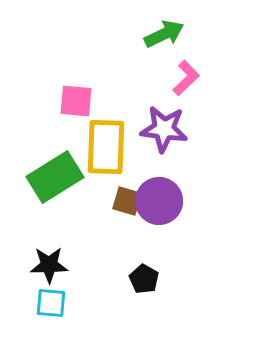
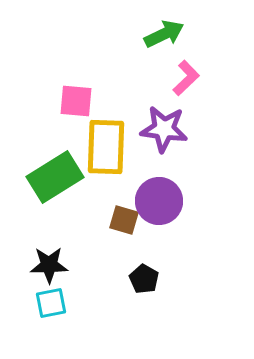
brown square: moved 3 px left, 19 px down
cyan square: rotated 16 degrees counterclockwise
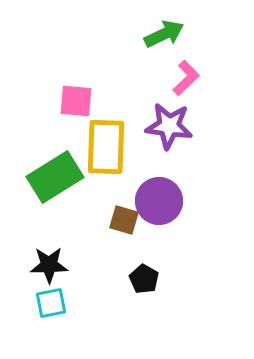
purple star: moved 5 px right, 3 px up
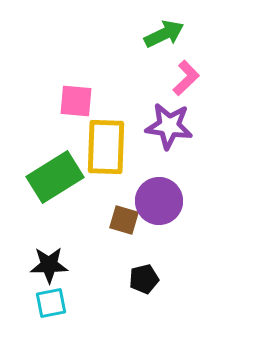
black pentagon: rotated 28 degrees clockwise
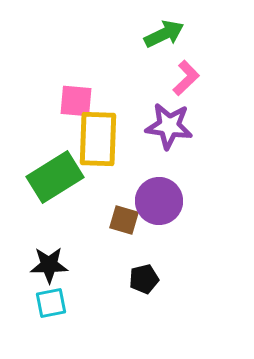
yellow rectangle: moved 8 px left, 8 px up
